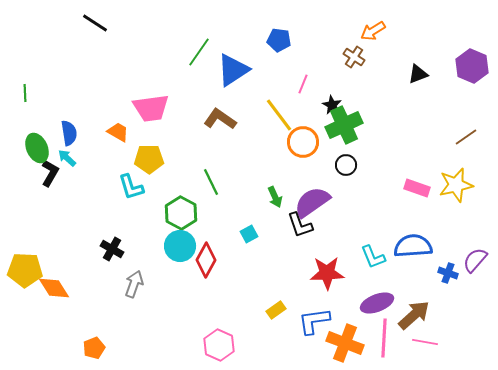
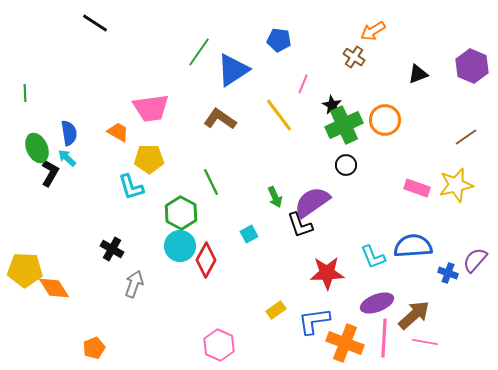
orange circle at (303, 142): moved 82 px right, 22 px up
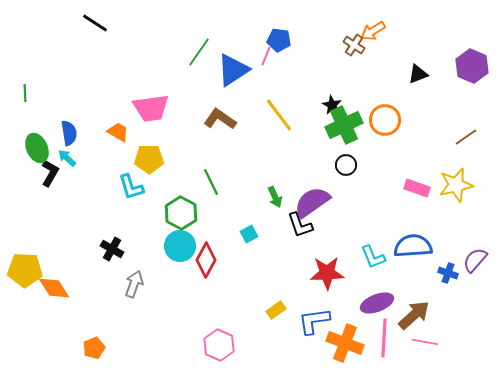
brown cross at (354, 57): moved 12 px up
pink line at (303, 84): moved 37 px left, 28 px up
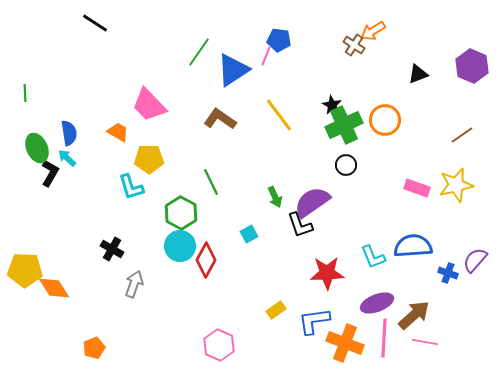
pink trapezoid at (151, 108): moved 2 px left, 3 px up; rotated 54 degrees clockwise
brown line at (466, 137): moved 4 px left, 2 px up
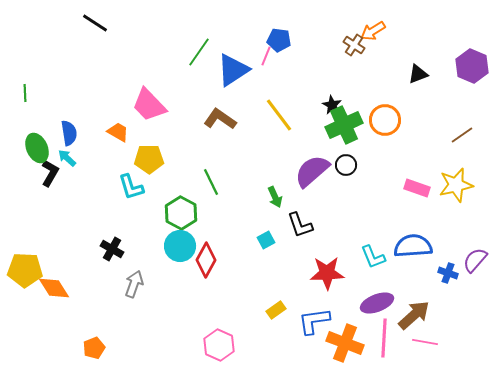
purple semicircle at (312, 202): moved 31 px up; rotated 6 degrees counterclockwise
cyan square at (249, 234): moved 17 px right, 6 px down
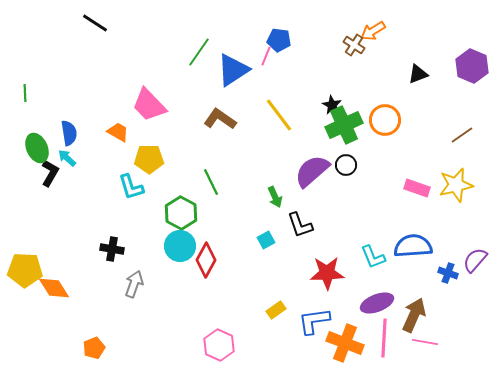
black cross at (112, 249): rotated 20 degrees counterclockwise
brown arrow at (414, 315): rotated 24 degrees counterclockwise
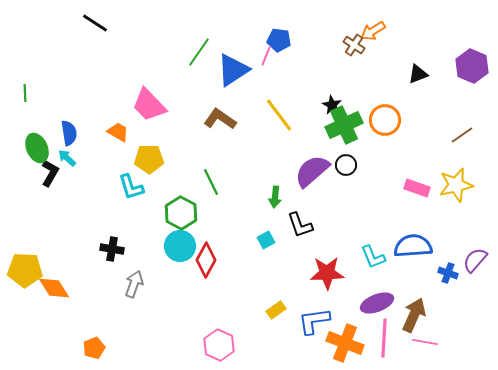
green arrow at (275, 197): rotated 30 degrees clockwise
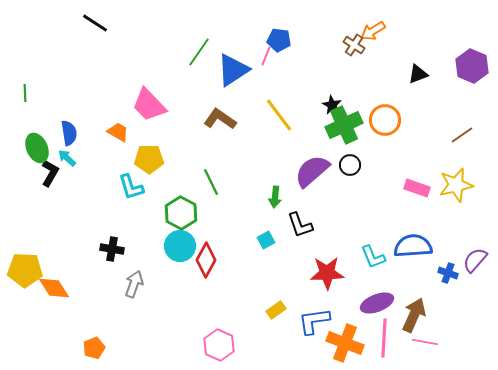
black circle at (346, 165): moved 4 px right
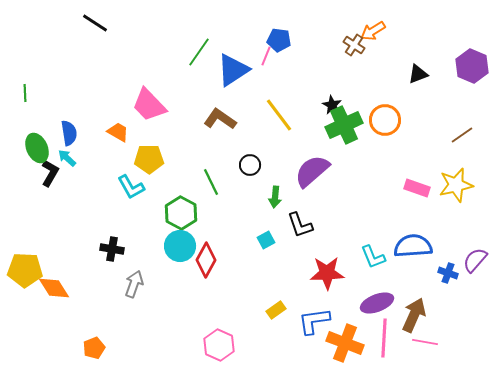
black circle at (350, 165): moved 100 px left
cyan L-shape at (131, 187): rotated 12 degrees counterclockwise
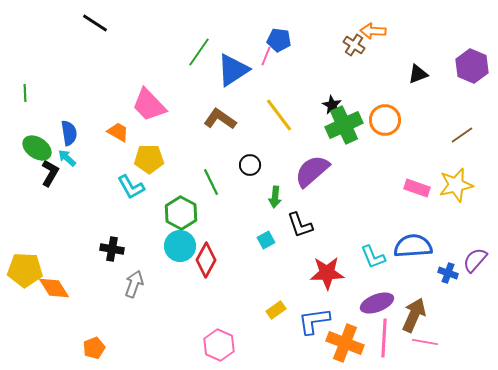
orange arrow at (373, 31): rotated 35 degrees clockwise
green ellipse at (37, 148): rotated 32 degrees counterclockwise
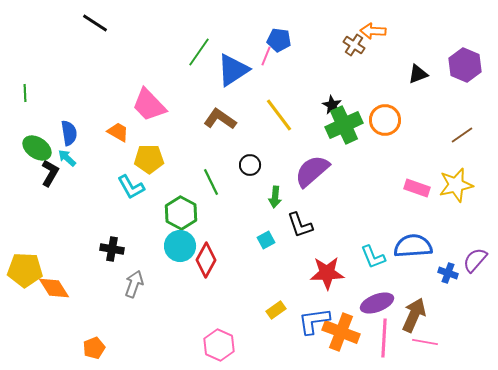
purple hexagon at (472, 66): moved 7 px left, 1 px up
orange cross at (345, 343): moved 4 px left, 11 px up
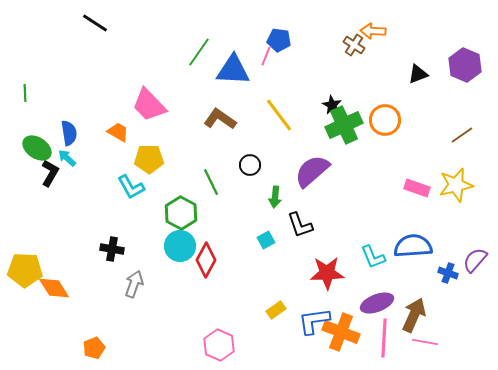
blue triangle at (233, 70): rotated 36 degrees clockwise
